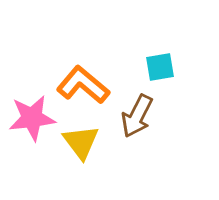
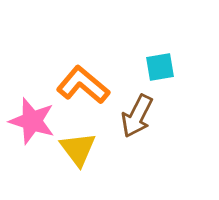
pink star: moved 3 px down; rotated 24 degrees clockwise
yellow triangle: moved 3 px left, 7 px down
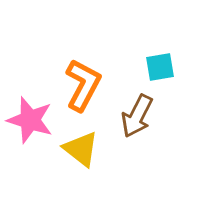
orange L-shape: rotated 78 degrees clockwise
pink star: moved 2 px left, 1 px up
yellow triangle: moved 3 px right; rotated 15 degrees counterclockwise
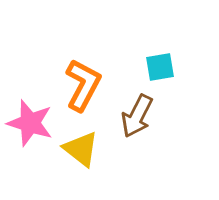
pink star: moved 3 px down
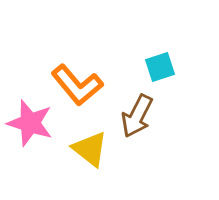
cyan square: rotated 8 degrees counterclockwise
orange L-shape: moved 6 px left; rotated 112 degrees clockwise
yellow triangle: moved 9 px right
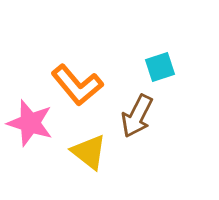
yellow triangle: moved 1 px left, 3 px down
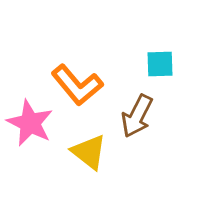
cyan square: moved 3 px up; rotated 16 degrees clockwise
pink star: rotated 9 degrees clockwise
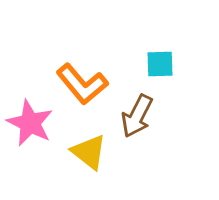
orange L-shape: moved 5 px right, 1 px up
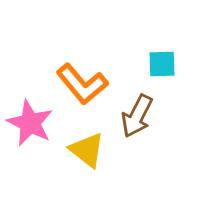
cyan square: moved 2 px right
yellow triangle: moved 2 px left, 2 px up
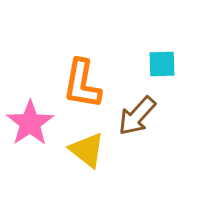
orange L-shape: rotated 50 degrees clockwise
brown arrow: rotated 15 degrees clockwise
pink star: rotated 12 degrees clockwise
